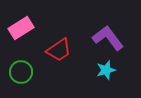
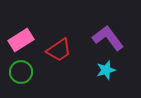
pink rectangle: moved 12 px down
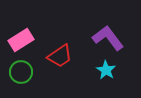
red trapezoid: moved 1 px right, 6 px down
cyan star: rotated 24 degrees counterclockwise
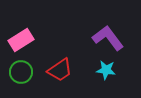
red trapezoid: moved 14 px down
cyan star: rotated 24 degrees counterclockwise
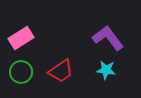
pink rectangle: moved 2 px up
red trapezoid: moved 1 px right, 1 px down
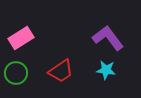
green circle: moved 5 px left, 1 px down
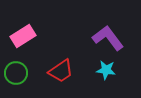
pink rectangle: moved 2 px right, 2 px up
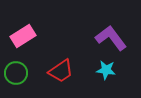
purple L-shape: moved 3 px right
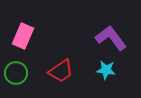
pink rectangle: rotated 35 degrees counterclockwise
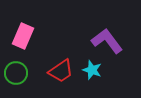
purple L-shape: moved 4 px left, 3 px down
cyan star: moved 14 px left; rotated 12 degrees clockwise
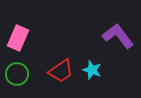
pink rectangle: moved 5 px left, 2 px down
purple L-shape: moved 11 px right, 5 px up
green circle: moved 1 px right, 1 px down
